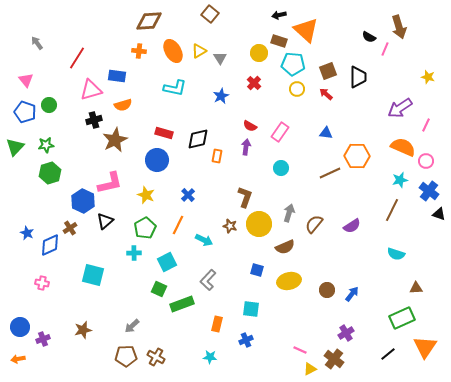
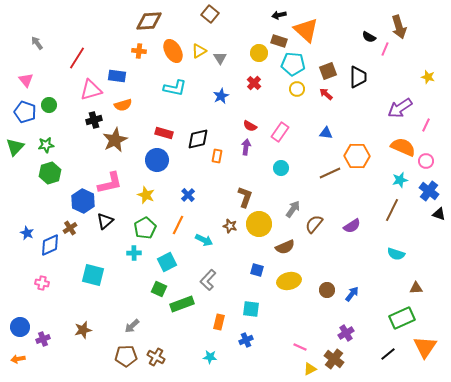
gray arrow at (289, 213): moved 4 px right, 4 px up; rotated 18 degrees clockwise
orange rectangle at (217, 324): moved 2 px right, 2 px up
pink line at (300, 350): moved 3 px up
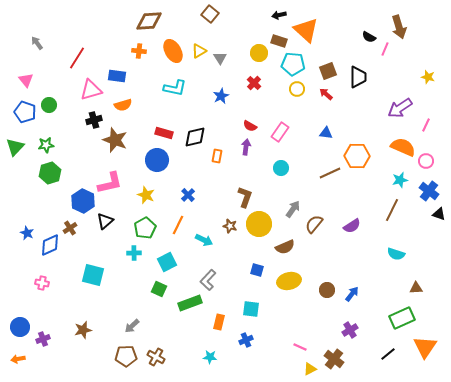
black diamond at (198, 139): moved 3 px left, 2 px up
brown star at (115, 140): rotated 25 degrees counterclockwise
green rectangle at (182, 304): moved 8 px right, 1 px up
purple cross at (346, 333): moved 4 px right, 3 px up
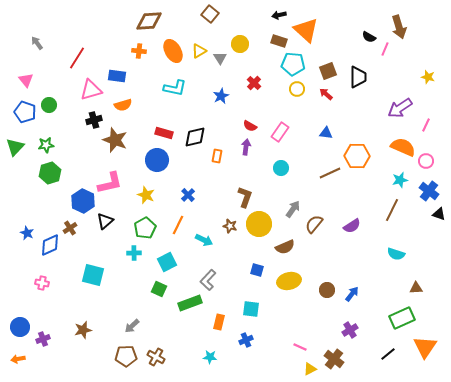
yellow circle at (259, 53): moved 19 px left, 9 px up
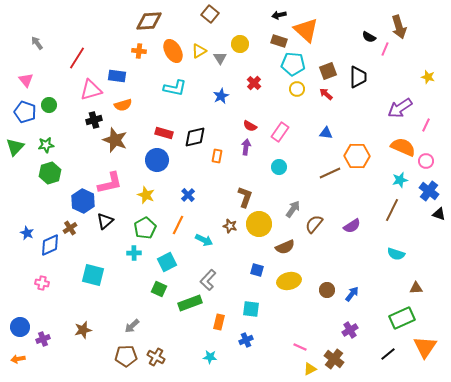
cyan circle at (281, 168): moved 2 px left, 1 px up
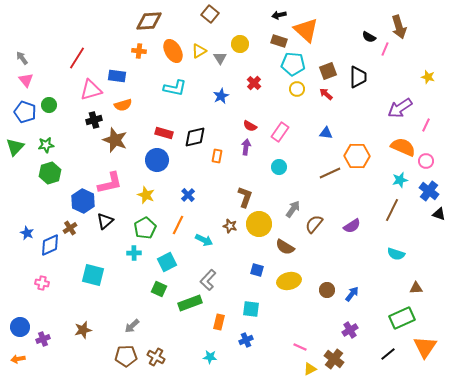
gray arrow at (37, 43): moved 15 px left, 15 px down
brown semicircle at (285, 247): rotated 54 degrees clockwise
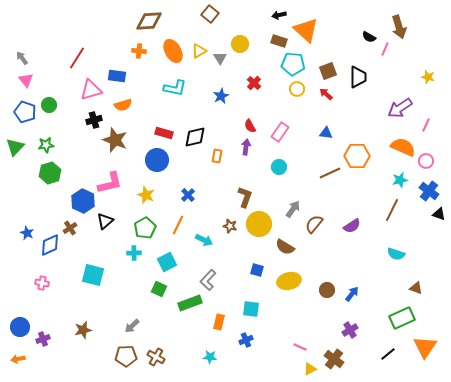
red semicircle at (250, 126): rotated 32 degrees clockwise
brown triangle at (416, 288): rotated 24 degrees clockwise
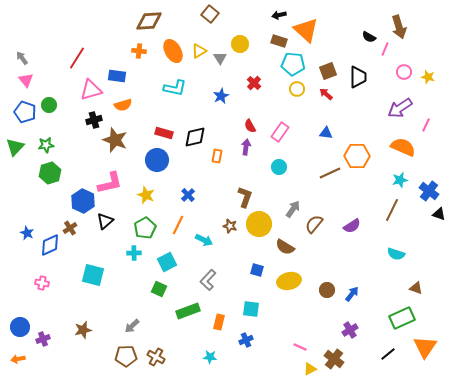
pink circle at (426, 161): moved 22 px left, 89 px up
green rectangle at (190, 303): moved 2 px left, 8 px down
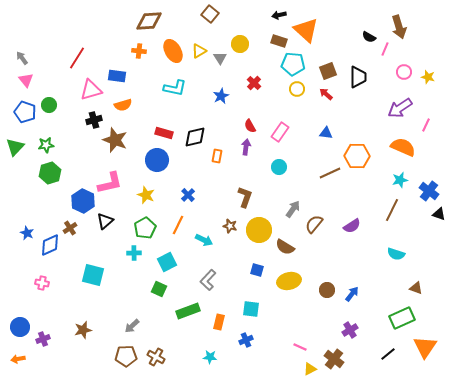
yellow circle at (259, 224): moved 6 px down
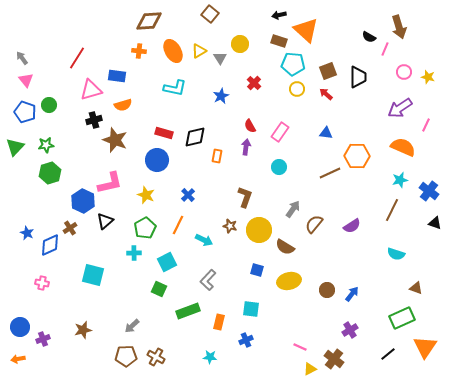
black triangle at (439, 214): moved 4 px left, 9 px down
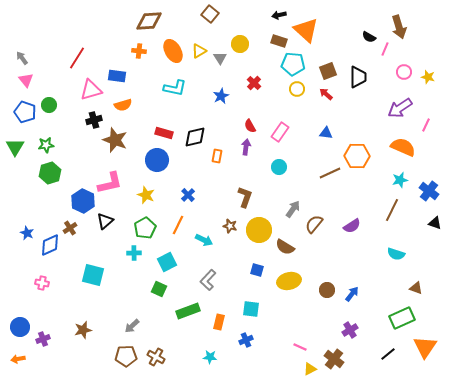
green triangle at (15, 147): rotated 12 degrees counterclockwise
